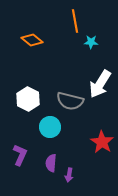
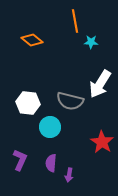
white hexagon: moved 4 px down; rotated 20 degrees counterclockwise
purple L-shape: moved 5 px down
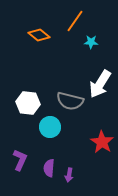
orange line: rotated 45 degrees clockwise
orange diamond: moved 7 px right, 5 px up
purple semicircle: moved 2 px left, 5 px down
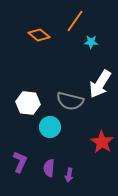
purple L-shape: moved 2 px down
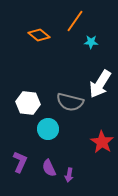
gray semicircle: moved 1 px down
cyan circle: moved 2 px left, 2 px down
purple semicircle: rotated 30 degrees counterclockwise
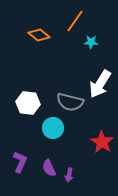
cyan circle: moved 5 px right, 1 px up
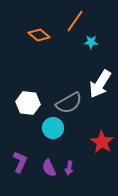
gray semicircle: moved 1 px left, 1 px down; rotated 44 degrees counterclockwise
purple arrow: moved 7 px up
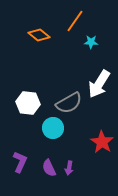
white arrow: moved 1 px left
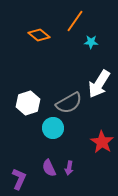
white hexagon: rotated 25 degrees counterclockwise
purple L-shape: moved 1 px left, 17 px down
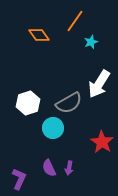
orange diamond: rotated 15 degrees clockwise
cyan star: rotated 24 degrees counterclockwise
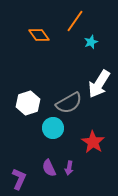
red star: moved 9 px left
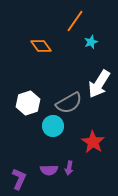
orange diamond: moved 2 px right, 11 px down
cyan circle: moved 2 px up
purple semicircle: moved 2 px down; rotated 66 degrees counterclockwise
